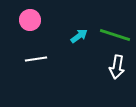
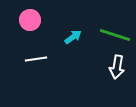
cyan arrow: moved 6 px left, 1 px down
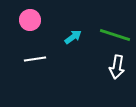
white line: moved 1 px left
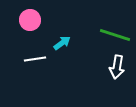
cyan arrow: moved 11 px left, 6 px down
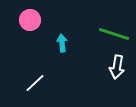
green line: moved 1 px left, 1 px up
cyan arrow: rotated 60 degrees counterclockwise
white line: moved 24 px down; rotated 35 degrees counterclockwise
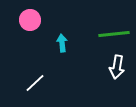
green line: rotated 24 degrees counterclockwise
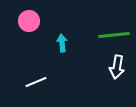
pink circle: moved 1 px left, 1 px down
green line: moved 1 px down
white line: moved 1 px right, 1 px up; rotated 20 degrees clockwise
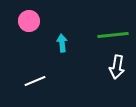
green line: moved 1 px left
white line: moved 1 px left, 1 px up
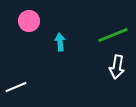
green line: rotated 16 degrees counterclockwise
cyan arrow: moved 2 px left, 1 px up
white line: moved 19 px left, 6 px down
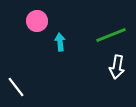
pink circle: moved 8 px right
green line: moved 2 px left
white line: rotated 75 degrees clockwise
